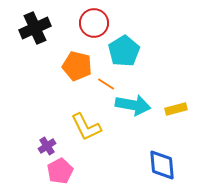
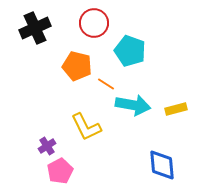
cyan pentagon: moved 6 px right; rotated 20 degrees counterclockwise
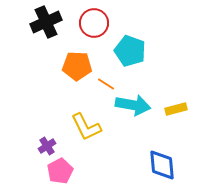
black cross: moved 11 px right, 6 px up
orange pentagon: rotated 12 degrees counterclockwise
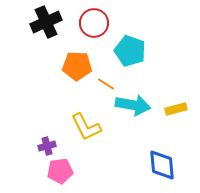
purple cross: rotated 18 degrees clockwise
pink pentagon: rotated 20 degrees clockwise
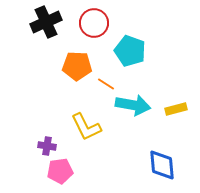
purple cross: rotated 24 degrees clockwise
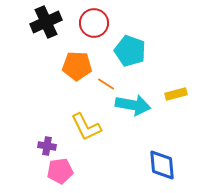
yellow rectangle: moved 15 px up
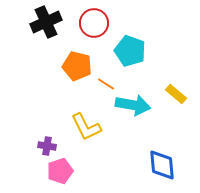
orange pentagon: rotated 12 degrees clockwise
yellow rectangle: rotated 55 degrees clockwise
pink pentagon: rotated 10 degrees counterclockwise
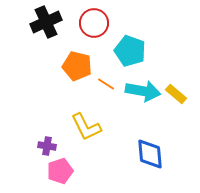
cyan arrow: moved 10 px right, 14 px up
blue diamond: moved 12 px left, 11 px up
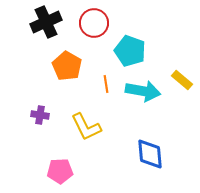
orange pentagon: moved 10 px left; rotated 16 degrees clockwise
orange line: rotated 48 degrees clockwise
yellow rectangle: moved 6 px right, 14 px up
purple cross: moved 7 px left, 31 px up
pink pentagon: rotated 15 degrees clockwise
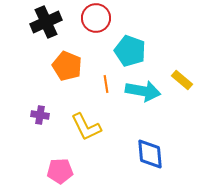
red circle: moved 2 px right, 5 px up
orange pentagon: rotated 8 degrees counterclockwise
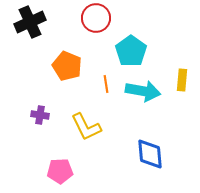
black cross: moved 16 px left
cyan pentagon: moved 1 px right; rotated 16 degrees clockwise
yellow rectangle: rotated 55 degrees clockwise
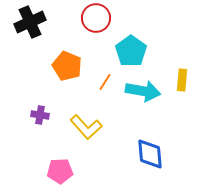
orange line: moved 1 px left, 2 px up; rotated 42 degrees clockwise
yellow L-shape: rotated 16 degrees counterclockwise
